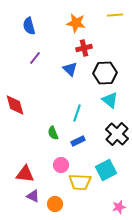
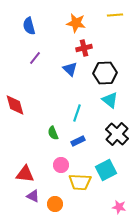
pink star: rotated 24 degrees clockwise
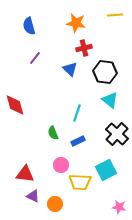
black hexagon: moved 1 px up; rotated 10 degrees clockwise
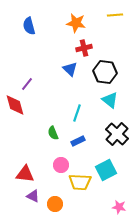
purple line: moved 8 px left, 26 px down
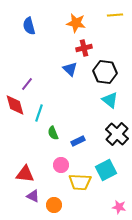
cyan line: moved 38 px left
orange circle: moved 1 px left, 1 px down
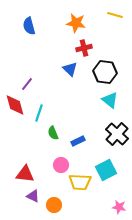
yellow line: rotated 21 degrees clockwise
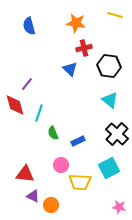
black hexagon: moved 4 px right, 6 px up
cyan square: moved 3 px right, 2 px up
orange circle: moved 3 px left
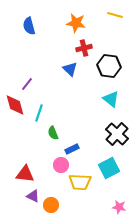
cyan triangle: moved 1 px right, 1 px up
blue rectangle: moved 6 px left, 8 px down
